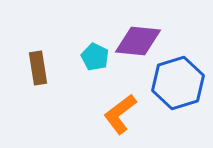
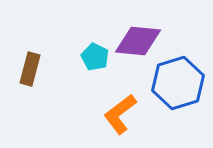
brown rectangle: moved 8 px left, 1 px down; rotated 24 degrees clockwise
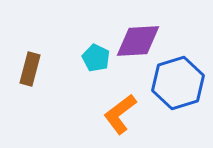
purple diamond: rotated 9 degrees counterclockwise
cyan pentagon: moved 1 px right, 1 px down
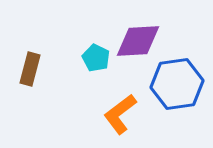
blue hexagon: moved 1 px left, 1 px down; rotated 9 degrees clockwise
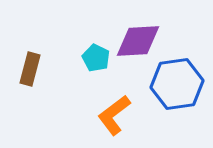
orange L-shape: moved 6 px left, 1 px down
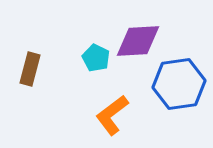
blue hexagon: moved 2 px right
orange L-shape: moved 2 px left
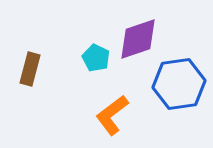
purple diamond: moved 2 px up; rotated 15 degrees counterclockwise
